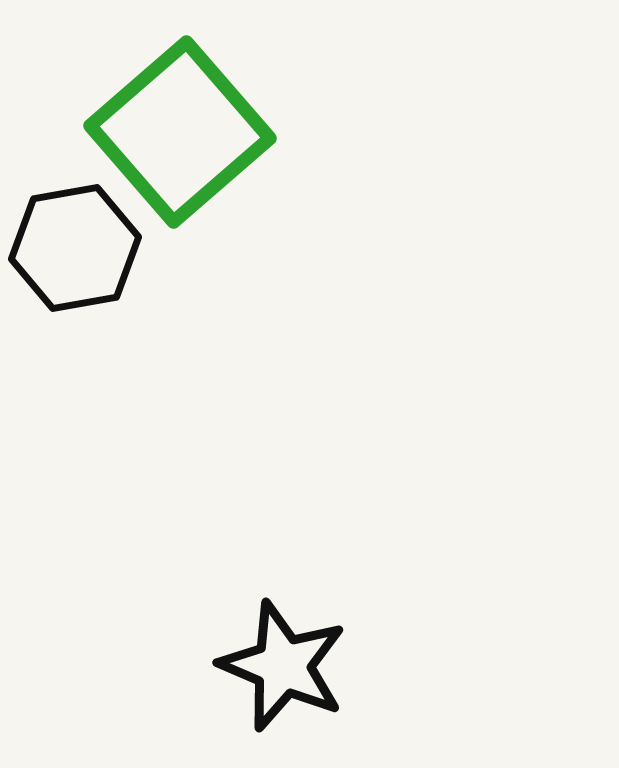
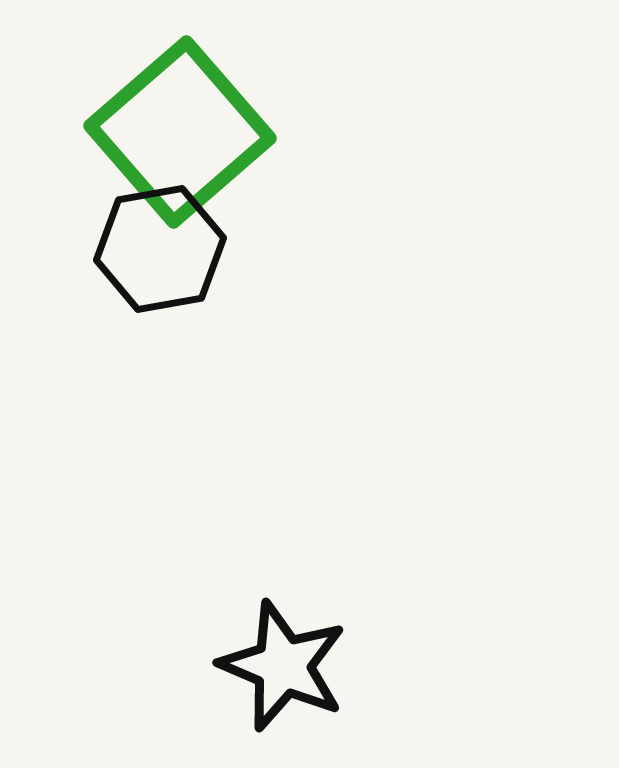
black hexagon: moved 85 px right, 1 px down
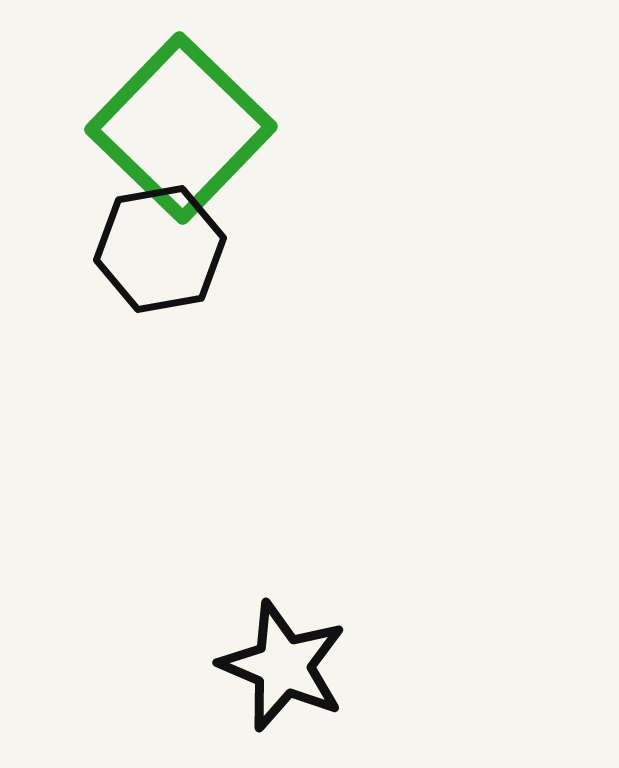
green square: moved 1 px right, 4 px up; rotated 5 degrees counterclockwise
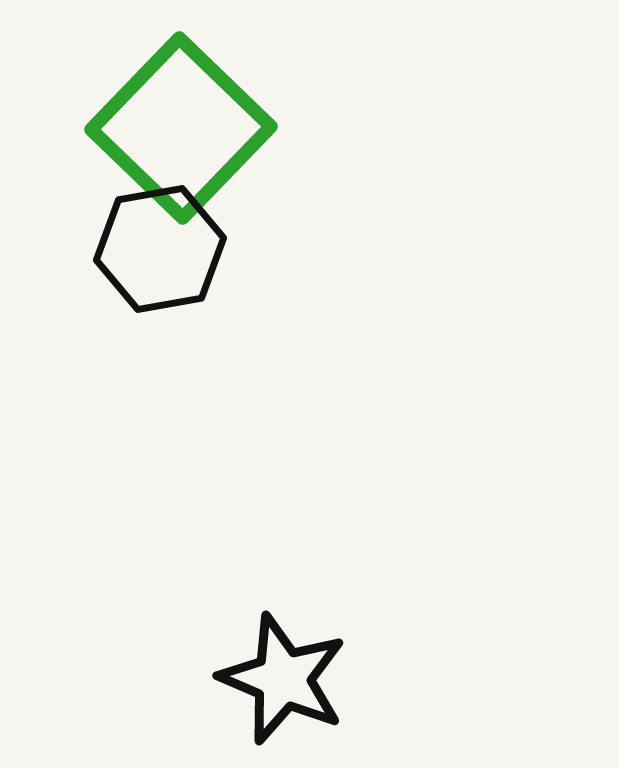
black star: moved 13 px down
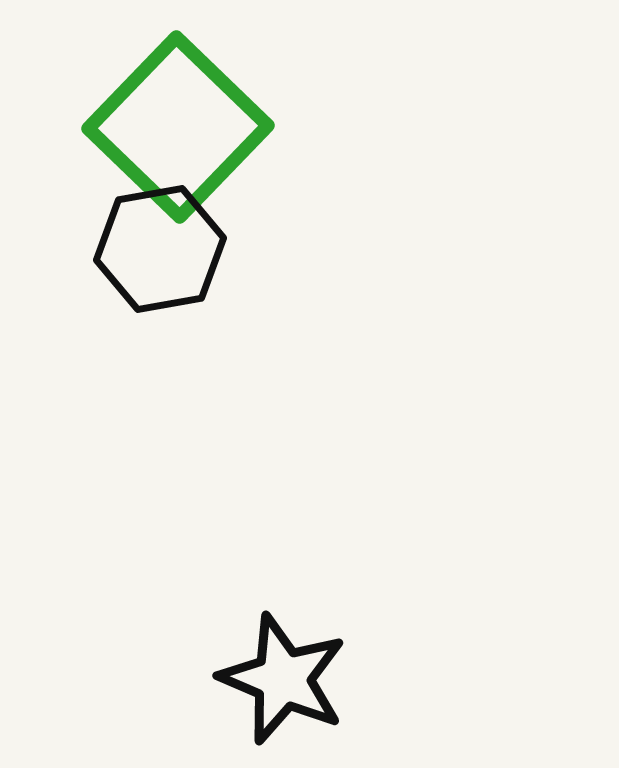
green square: moved 3 px left, 1 px up
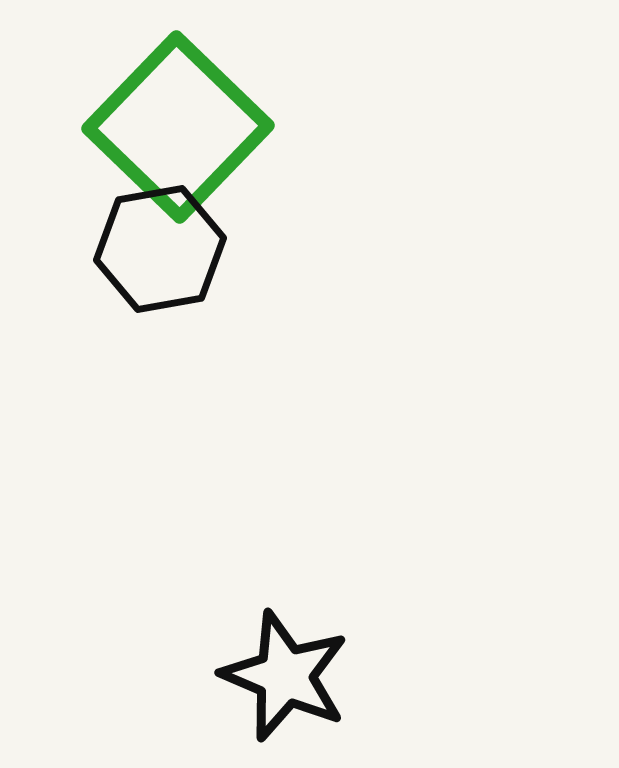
black star: moved 2 px right, 3 px up
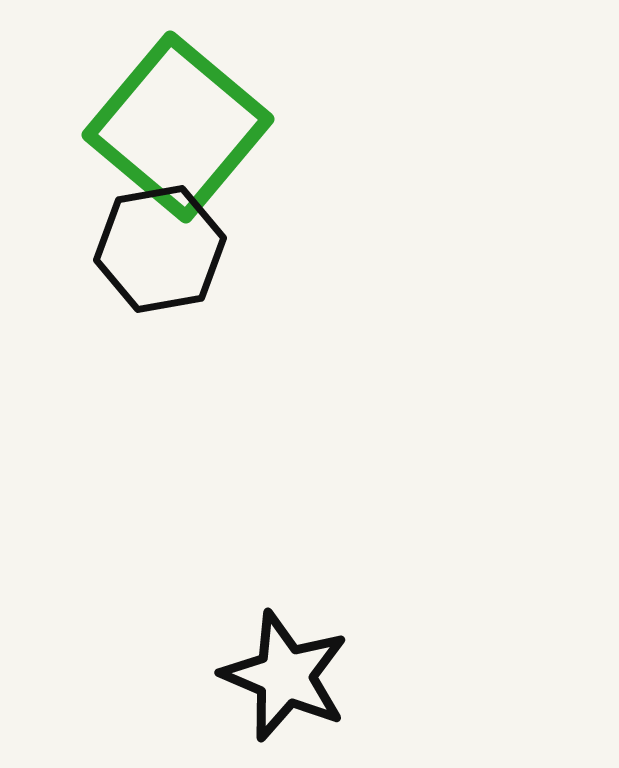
green square: rotated 4 degrees counterclockwise
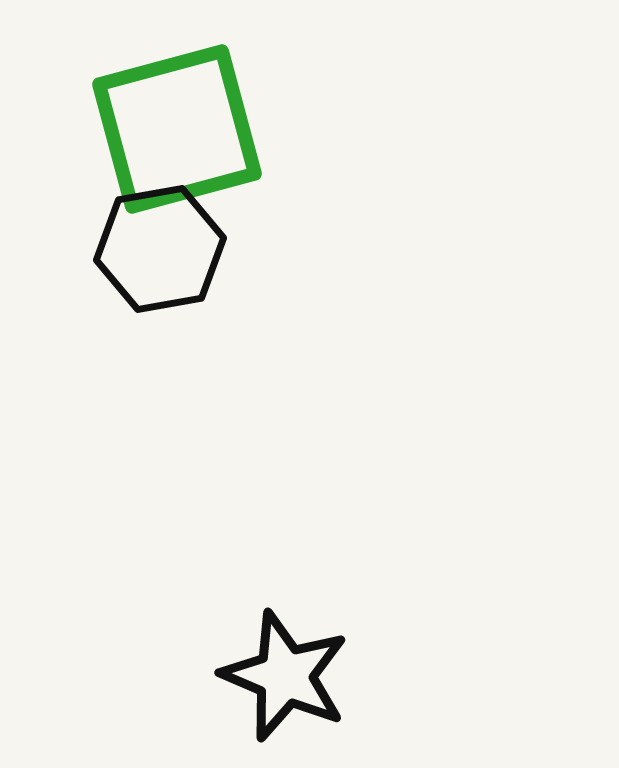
green square: moved 1 px left, 2 px down; rotated 35 degrees clockwise
